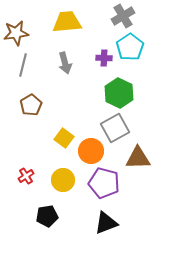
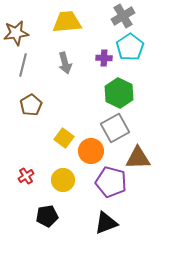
purple pentagon: moved 7 px right, 1 px up
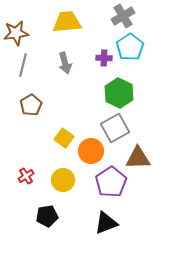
purple pentagon: rotated 24 degrees clockwise
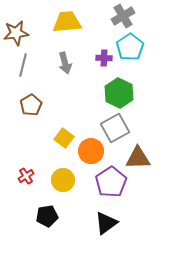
black triangle: rotated 15 degrees counterclockwise
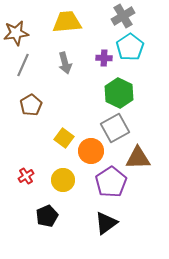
gray line: rotated 10 degrees clockwise
black pentagon: rotated 15 degrees counterclockwise
